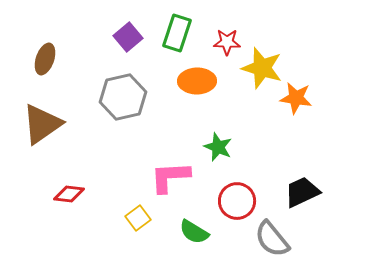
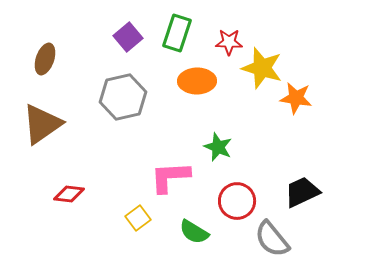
red star: moved 2 px right
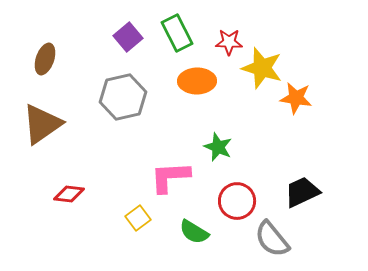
green rectangle: rotated 45 degrees counterclockwise
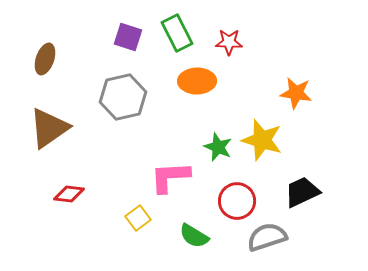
purple square: rotated 32 degrees counterclockwise
yellow star: moved 72 px down
orange star: moved 5 px up
brown triangle: moved 7 px right, 4 px down
green semicircle: moved 4 px down
gray semicircle: moved 5 px left, 2 px up; rotated 111 degrees clockwise
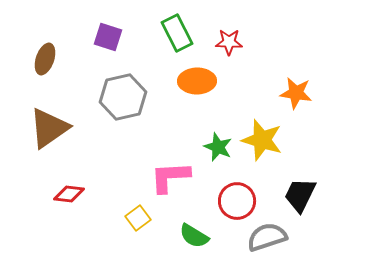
purple square: moved 20 px left
black trapezoid: moved 2 px left, 3 px down; rotated 39 degrees counterclockwise
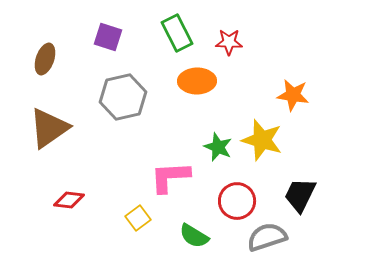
orange star: moved 3 px left, 2 px down
red diamond: moved 6 px down
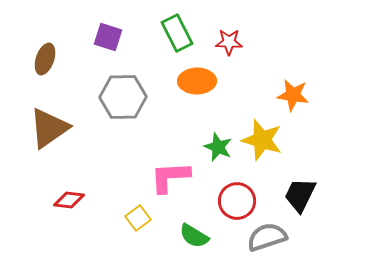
gray hexagon: rotated 12 degrees clockwise
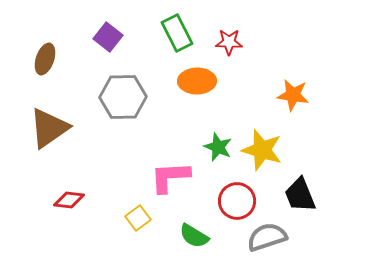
purple square: rotated 20 degrees clockwise
yellow star: moved 10 px down
black trapezoid: rotated 48 degrees counterclockwise
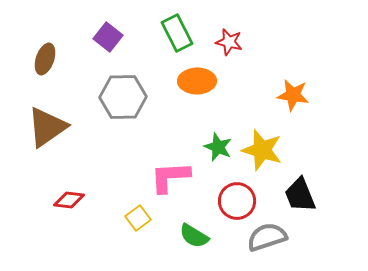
red star: rotated 12 degrees clockwise
brown triangle: moved 2 px left, 1 px up
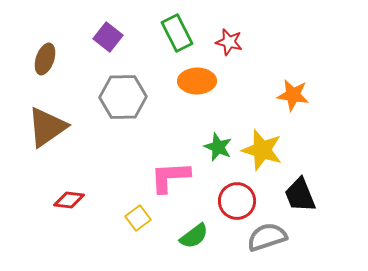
green semicircle: rotated 68 degrees counterclockwise
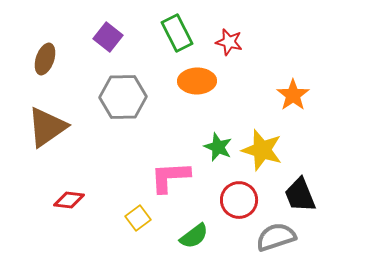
orange star: rotated 28 degrees clockwise
red circle: moved 2 px right, 1 px up
gray semicircle: moved 9 px right
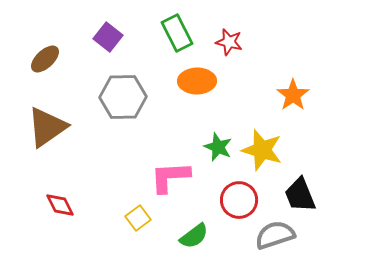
brown ellipse: rotated 28 degrees clockwise
red diamond: moved 9 px left, 5 px down; rotated 56 degrees clockwise
gray semicircle: moved 1 px left, 2 px up
